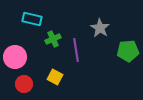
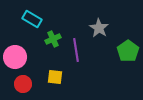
cyan rectangle: rotated 18 degrees clockwise
gray star: moved 1 px left
green pentagon: rotated 30 degrees counterclockwise
yellow square: rotated 21 degrees counterclockwise
red circle: moved 1 px left
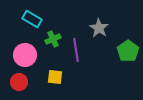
pink circle: moved 10 px right, 2 px up
red circle: moved 4 px left, 2 px up
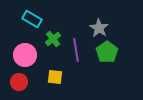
green cross: rotated 14 degrees counterclockwise
green pentagon: moved 21 px left, 1 px down
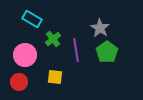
gray star: moved 1 px right
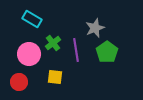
gray star: moved 5 px left; rotated 18 degrees clockwise
green cross: moved 4 px down
pink circle: moved 4 px right, 1 px up
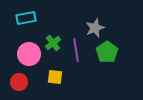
cyan rectangle: moved 6 px left, 1 px up; rotated 42 degrees counterclockwise
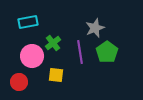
cyan rectangle: moved 2 px right, 4 px down
purple line: moved 4 px right, 2 px down
pink circle: moved 3 px right, 2 px down
yellow square: moved 1 px right, 2 px up
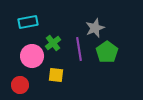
purple line: moved 1 px left, 3 px up
red circle: moved 1 px right, 3 px down
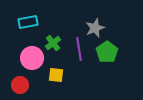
pink circle: moved 2 px down
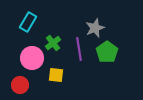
cyan rectangle: rotated 48 degrees counterclockwise
